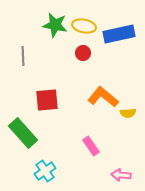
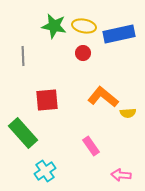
green star: moved 1 px left, 1 px down
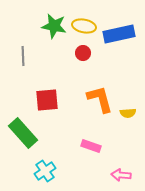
orange L-shape: moved 3 px left, 2 px down; rotated 36 degrees clockwise
pink rectangle: rotated 36 degrees counterclockwise
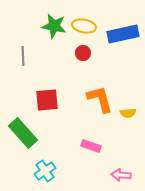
blue rectangle: moved 4 px right
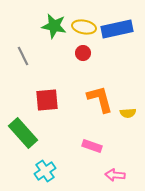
yellow ellipse: moved 1 px down
blue rectangle: moved 6 px left, 5 px up
gray line: rotated 24 degrees counterclockwise
pink rectangle: moved 1 px right
pink arrow: moved 6 px left
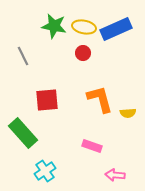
blue rectangle: moved 1 px left; rotated 12 degrees counterclockwise
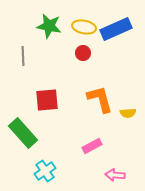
green star: moved 5 px left
gray line: rotated 24 degrees clockwise
pink rectangle: rotated 48 degrees counterclockwise
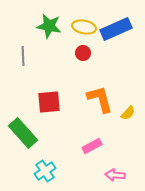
red square: moved 2 px right, 2 px down
yellow semicircle: rotated 42 degrees counterclockwise
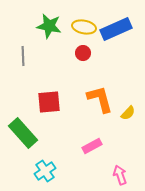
pink arrow: moved 5 px right; rotated 66 degrees clockwise
